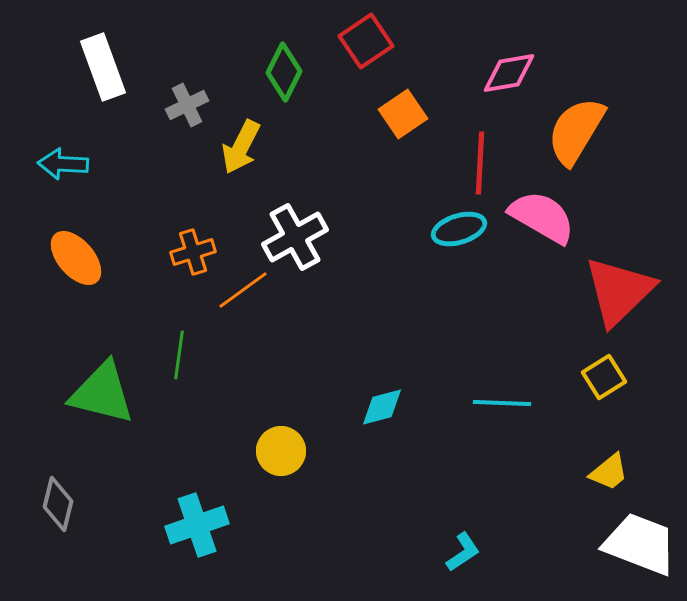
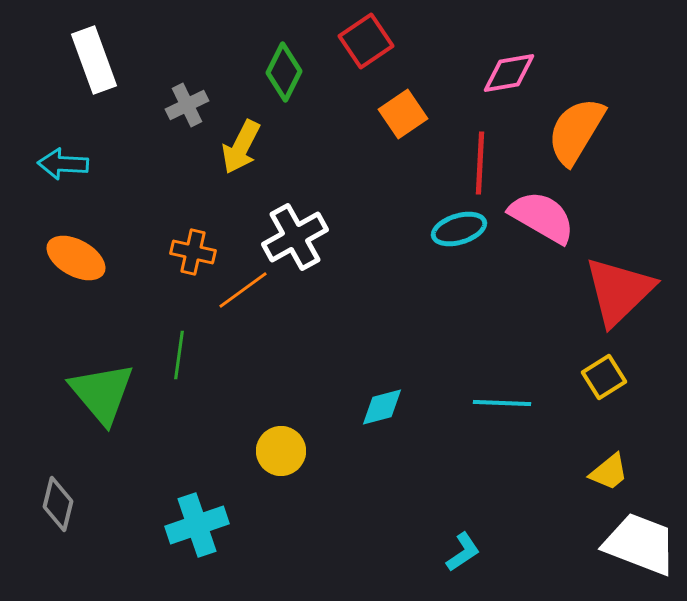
white rectangle: moved 9 px left, 7 px up
orange cross: rotated 30 degrees clockwise
orange ellipse: rotated 20 degrees counterclockwise
green triangle: rotated 36 degrees clockwise
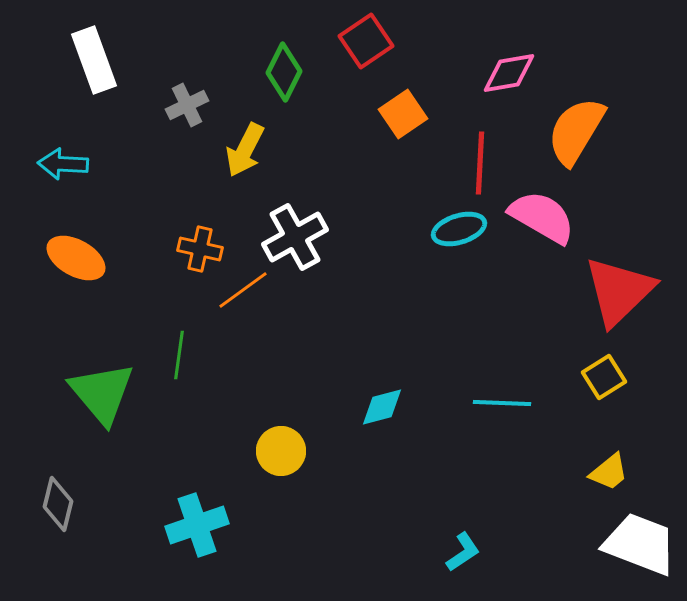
yellow arrow: moved 4 px right, 3 px down
orange cross: moved 7 px right, 3 px up
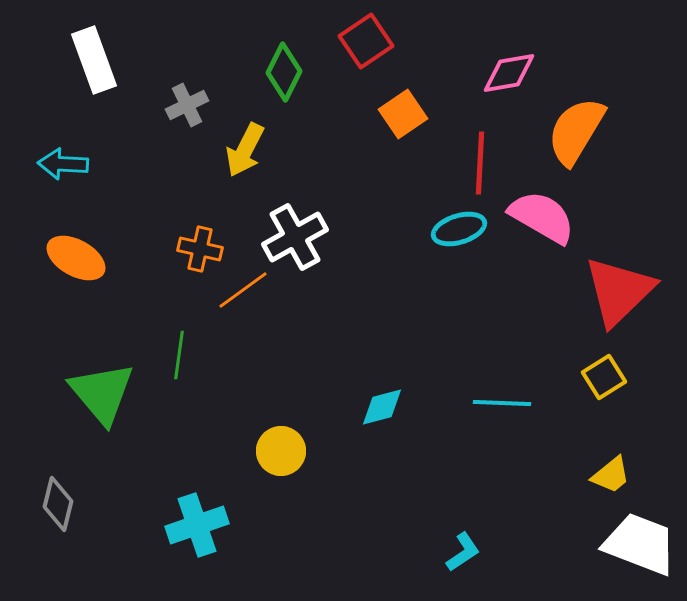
yellow trapezoid: moved 2 px right, 3 px down
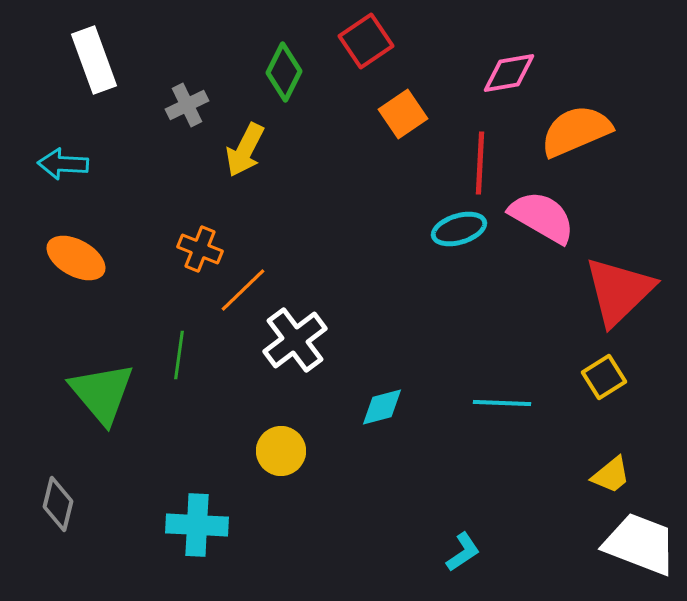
orange semicircle: rotated 36 degrees clockwise
white cross: moved 103 px down; rotated 8 degrees counterclockwise
orange cross: rotated 9 degrees clockwise
orange line: rotated 8 degrees counterclockwise
cyan cross: rotated 22 degrees clockwise
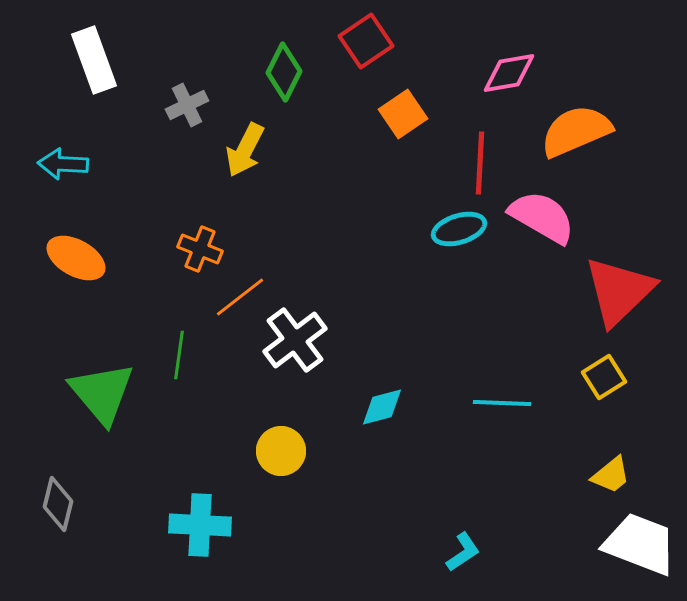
orange line: moved 3 px left, 7 px down; rotated 6 degrees clockwise
cyan cross: moved 3 px right
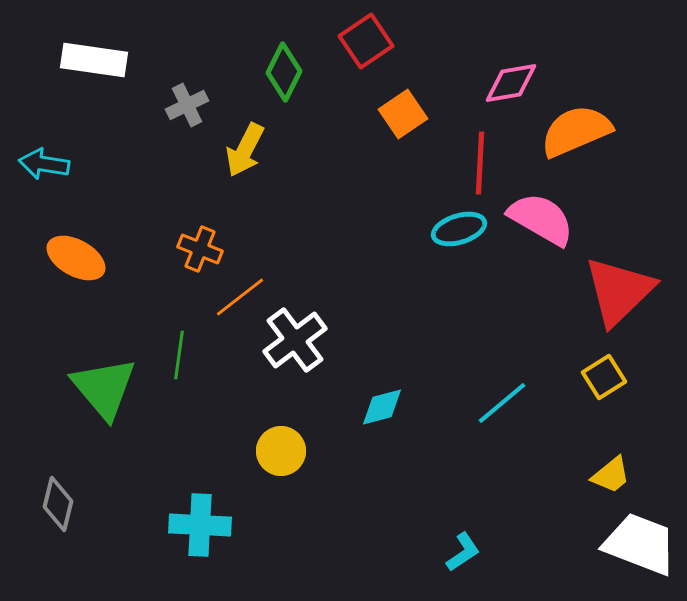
white rectangle: rotated 62 degrees counterclockwise
pink diamond: moved 2 px right, 10 px down
cyan arrow: moved 19 px left; rotated 6 degrees clockwise
pink semicircle: moved 1 px left, 2 px down
green triangle: moved 2 px right, 5 px up
cyan line: rotated 42 degrees counterclockwise
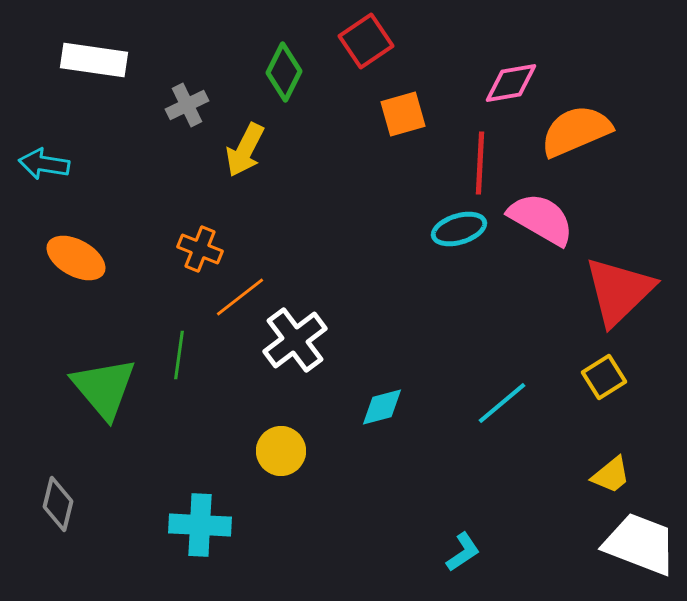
orange square: rotated 18 degrees clockwise
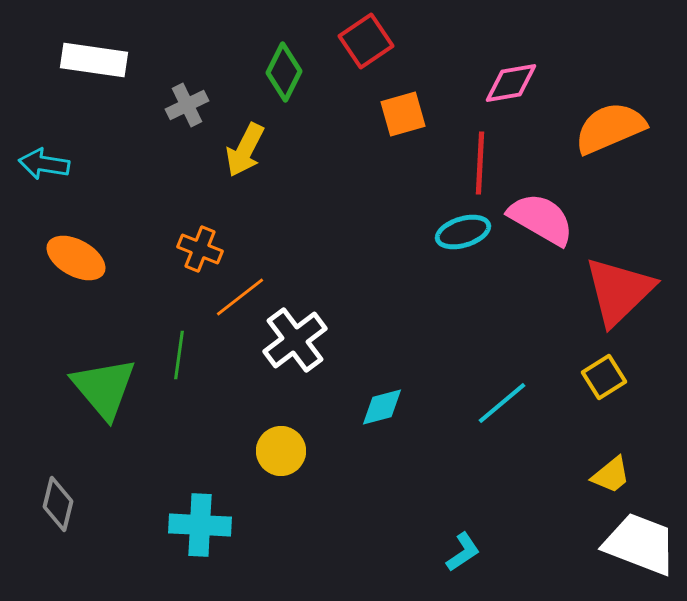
orange semicircle: moved 34 px right, 3 px up
cyan ellipse: moved 4 px right, 3 px down
